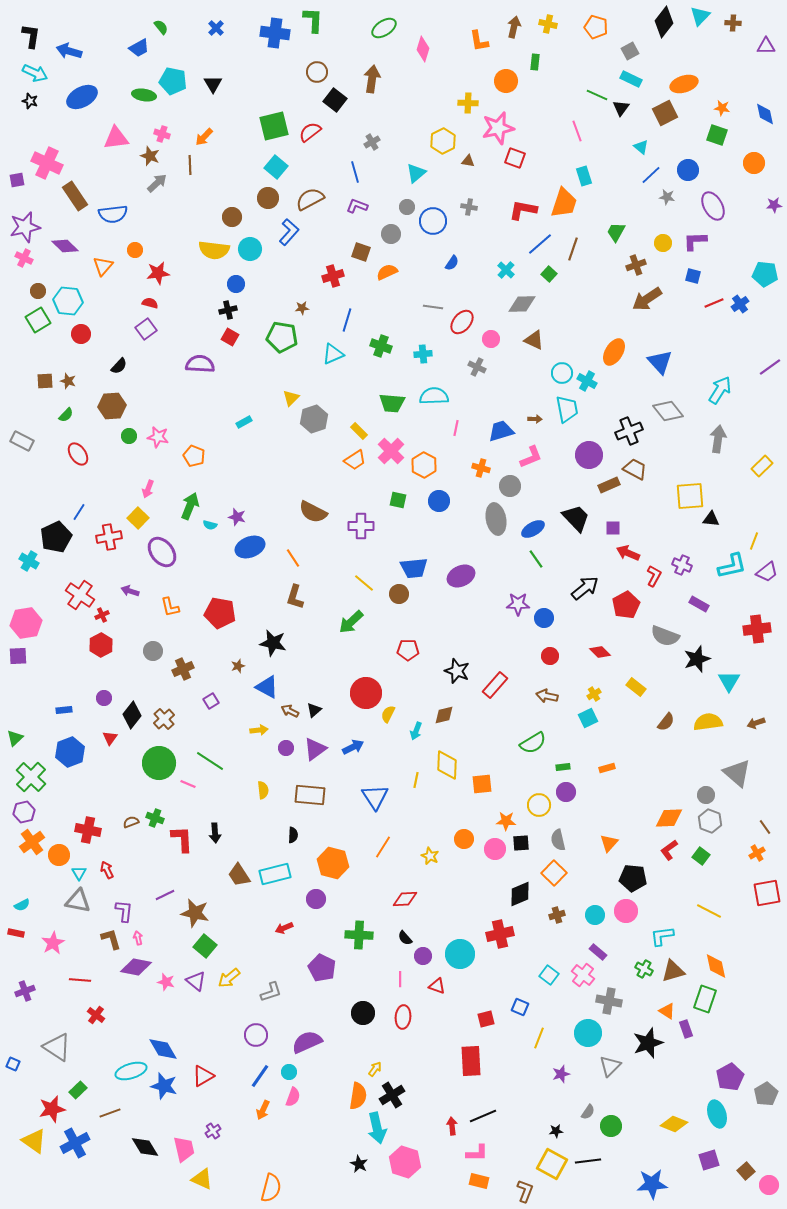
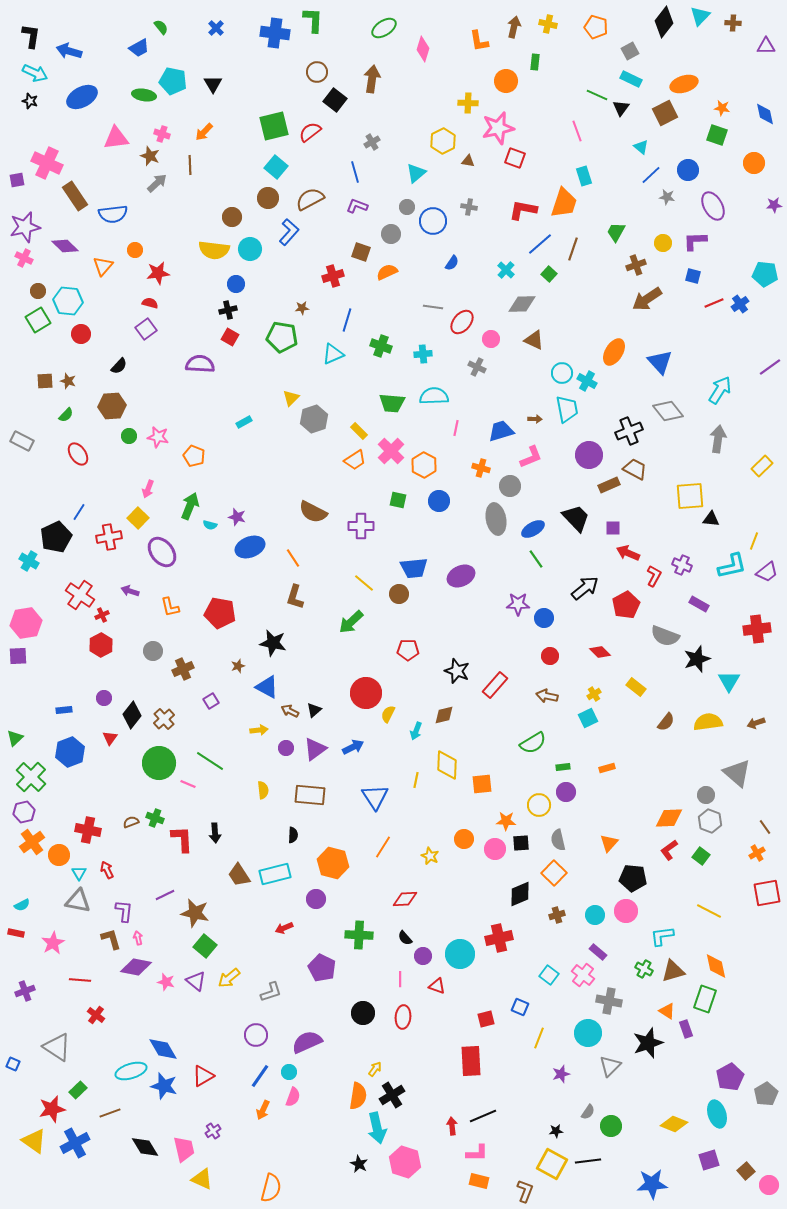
orange arrow at (204, 137): moved 5 px up
red cross at (500, 934): moved 1 px left, 4 px down
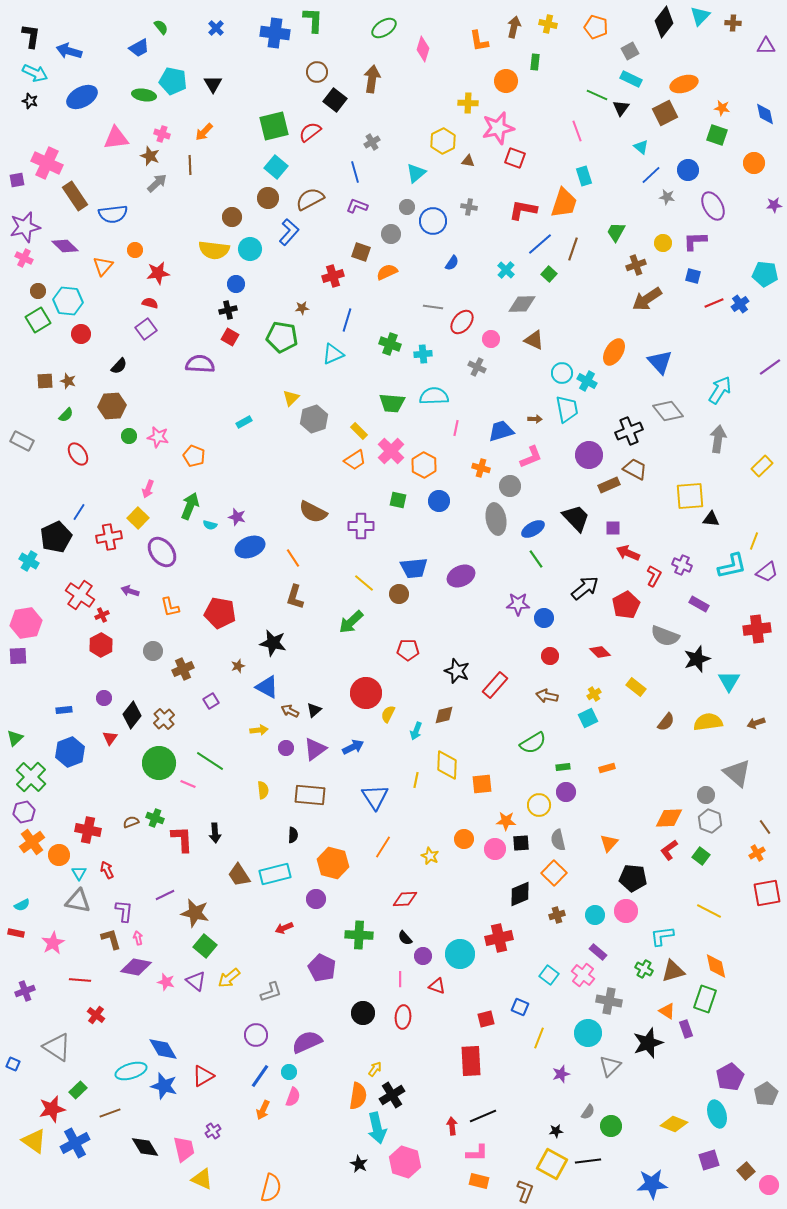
green cross at (381, 346): moved 9 px right, 2 px up
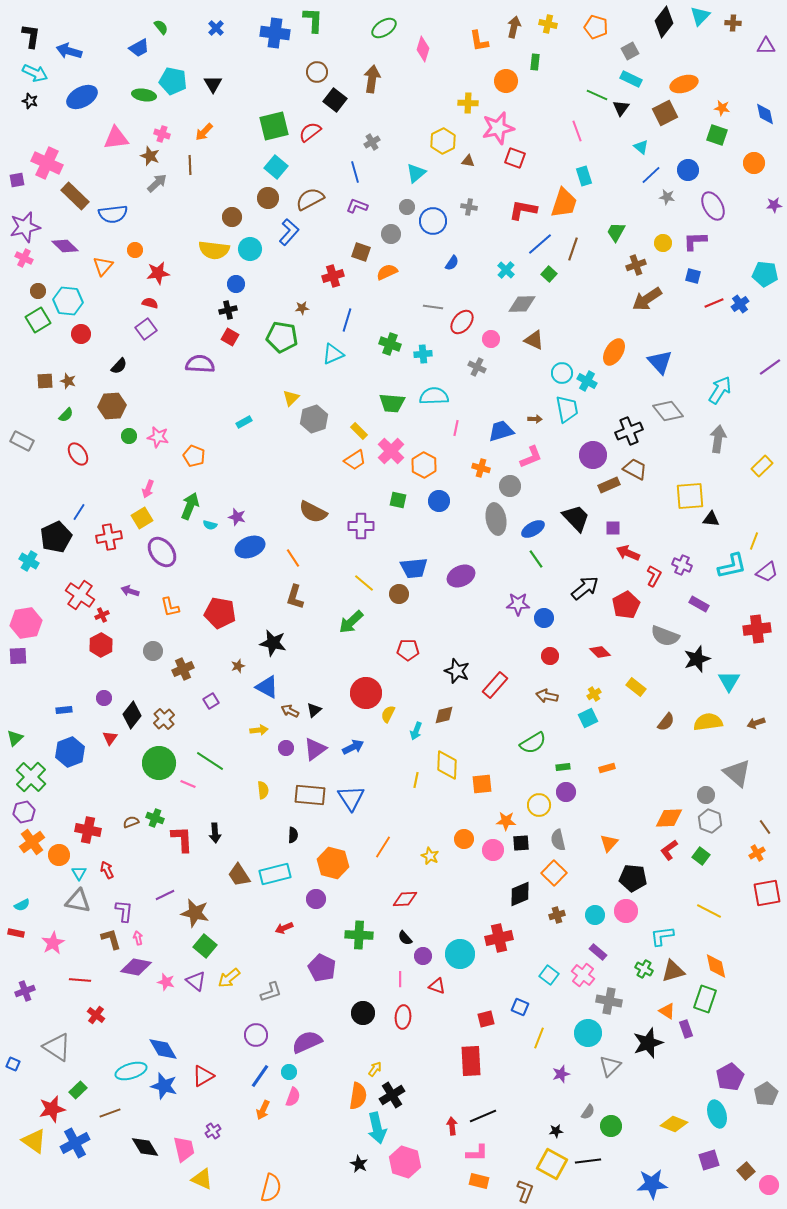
brown rectangle at (75, 196): rotated 12 degrees counterclockwise
purple circle at (589, 455): moved 4 px right
yellow square at (138, 518): moved 4 px right; rotated 15 degrees clockwise
blue triangle at (375, 797): moved 24 px left, 1 px down
pink circle at (495, 849): moved 2 px left, 1 px down
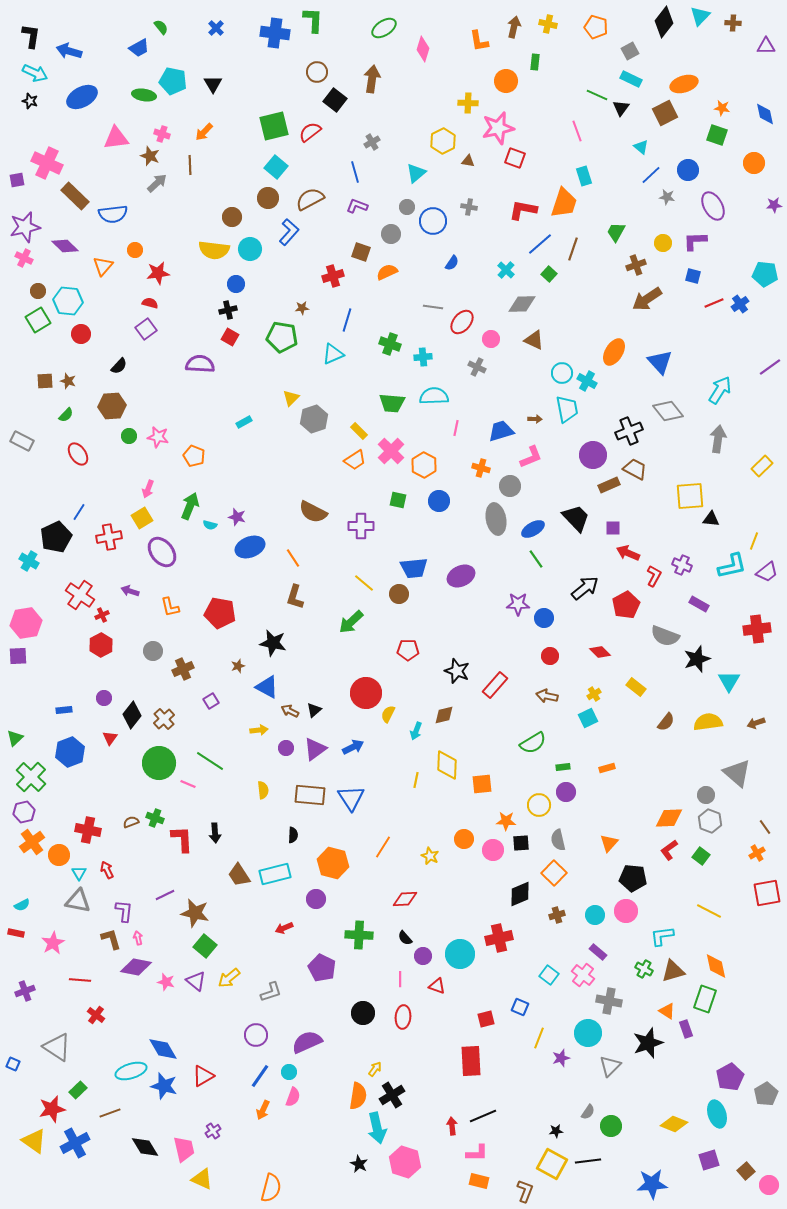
cyan cross at (423, 354): moved 3 px down
purple star at (561, 1074): moved 16 px up
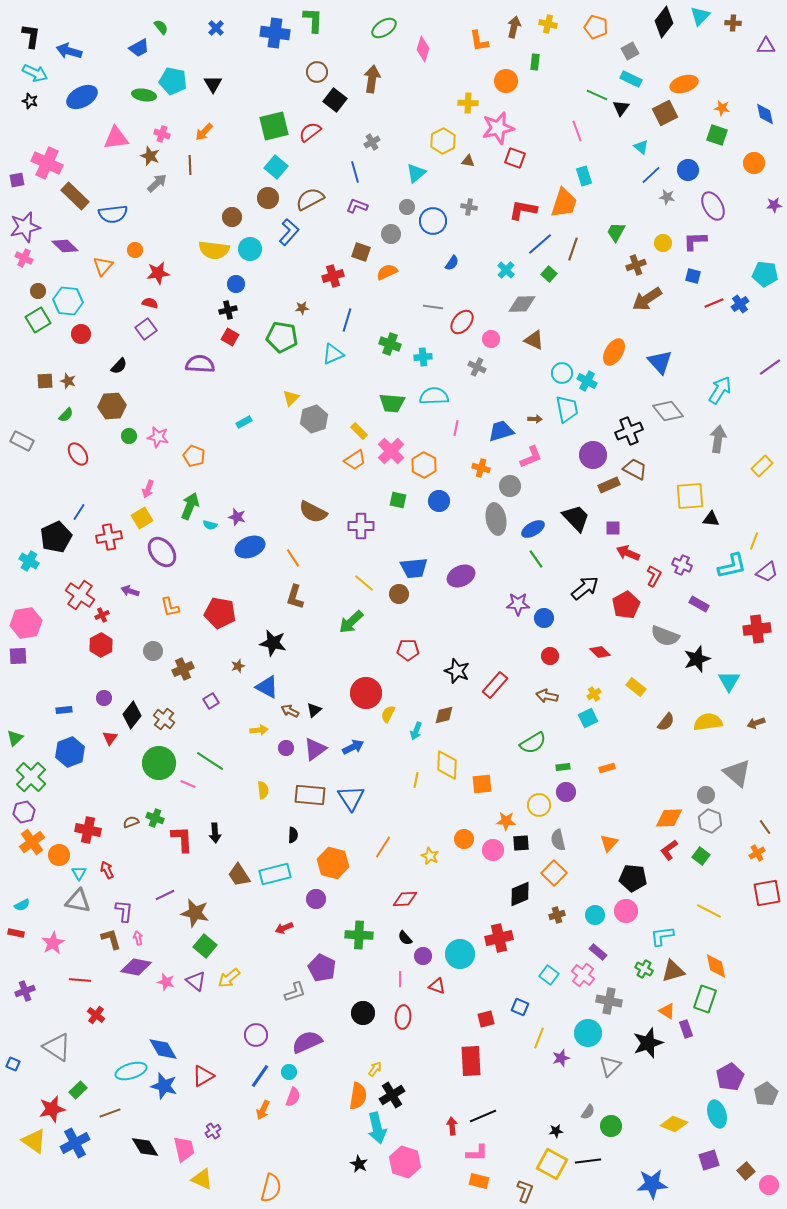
brown cross at (164, 719): rotated 10 degrees counterclockwise
gray L-shape at (271, 992): moved 24 px right
